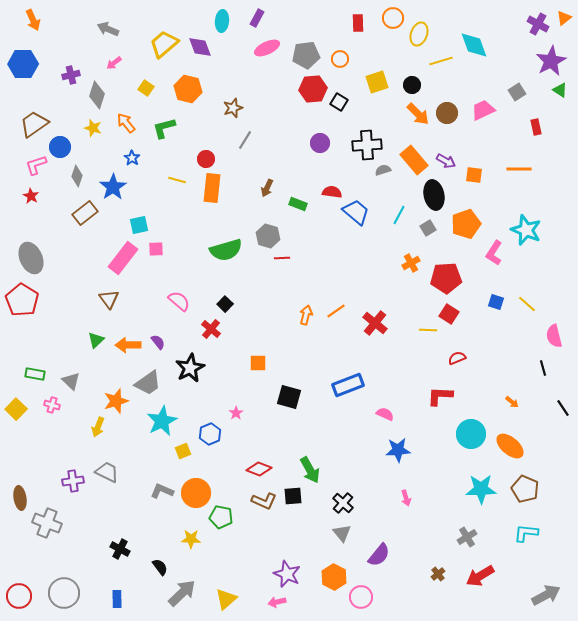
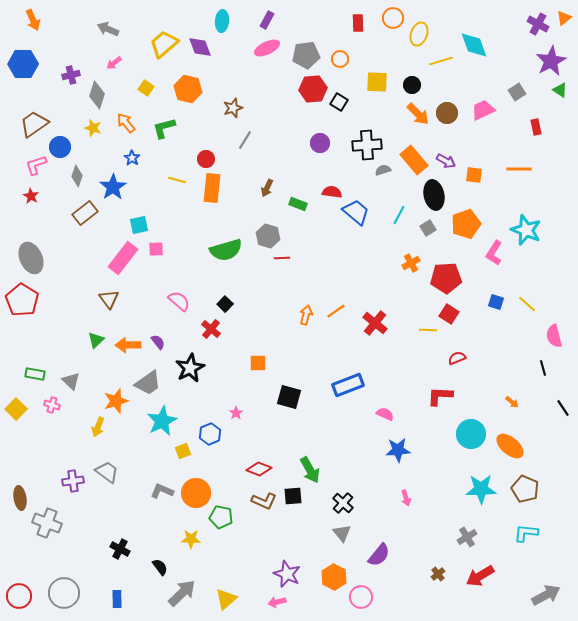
purple rectangle at (257, 18): moved 10 px right, 2 px down
yellow square at (377, 82): rotated 20 degrees clockwise
gray trapezoid at (107, 472): rotated 10 degrees clockwise
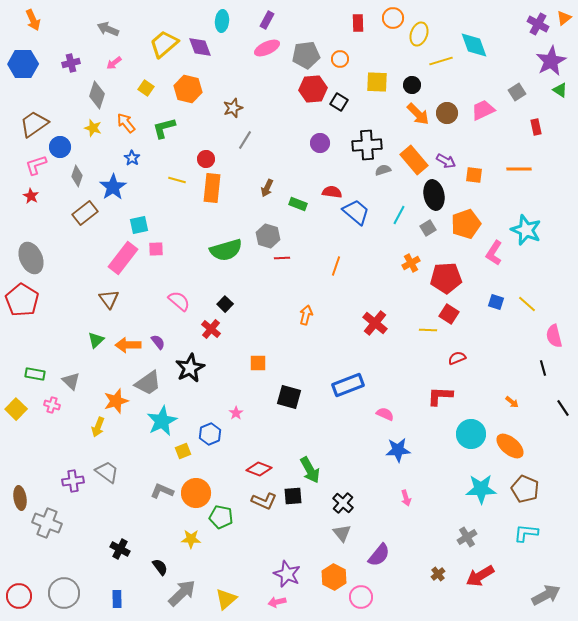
purple cross at (71, 75): moved 12 px up
orange line at (336, 311): moved 45 px up; rotated 36 degrees counterclockwise
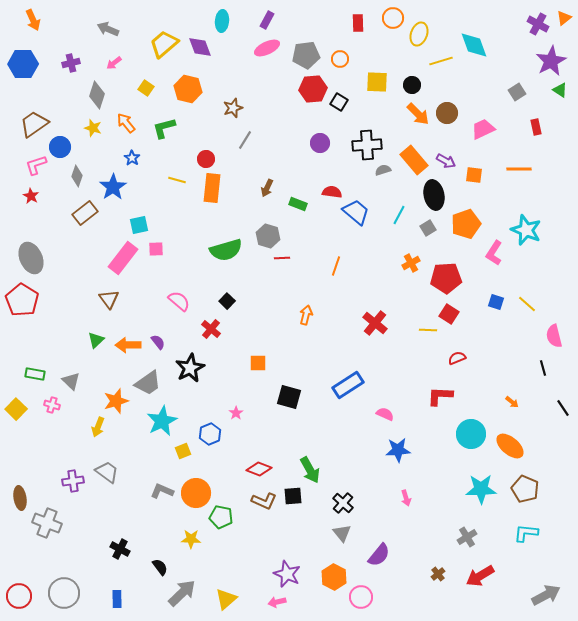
pink trapezoid at (483, 110): moved 19 px down
black square at (225, 304): moved 2 px right, 3 px up
blue rectangle at (348, 385): rotated 12 degrees counterclockwise
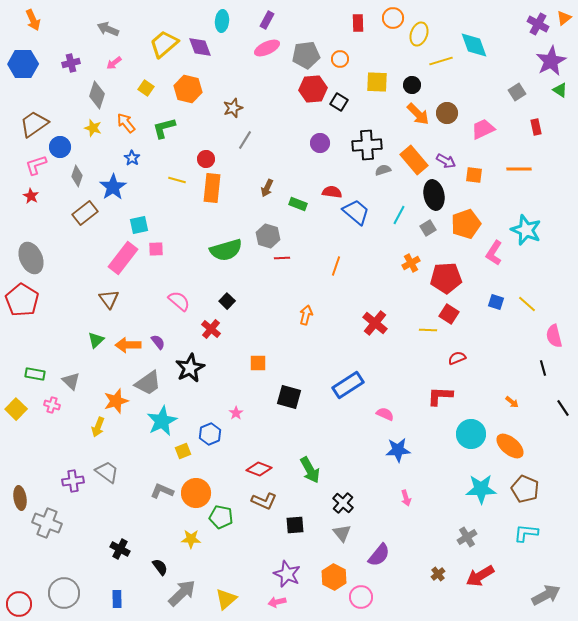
black square at (293, 496): moved 2 px right, 29 px down
red circle at (19, 596): moved 8 px down
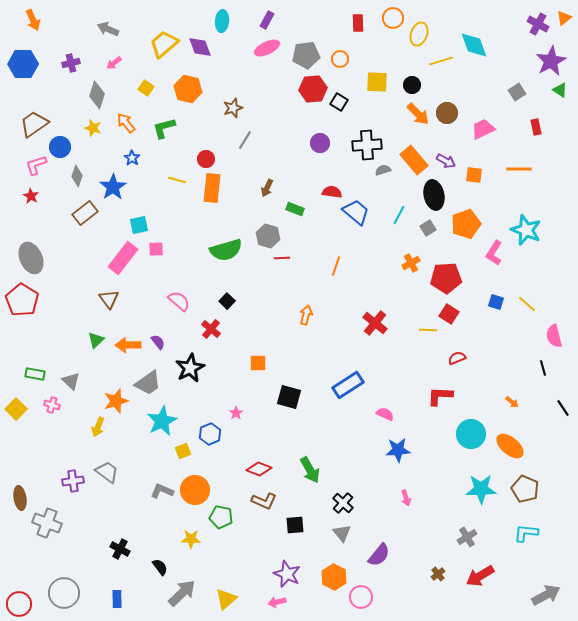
green rectangle at (298, 204): moved 3 px left, 5 px down
orange circle at (196, 493): moved 1 px left, 3 px up
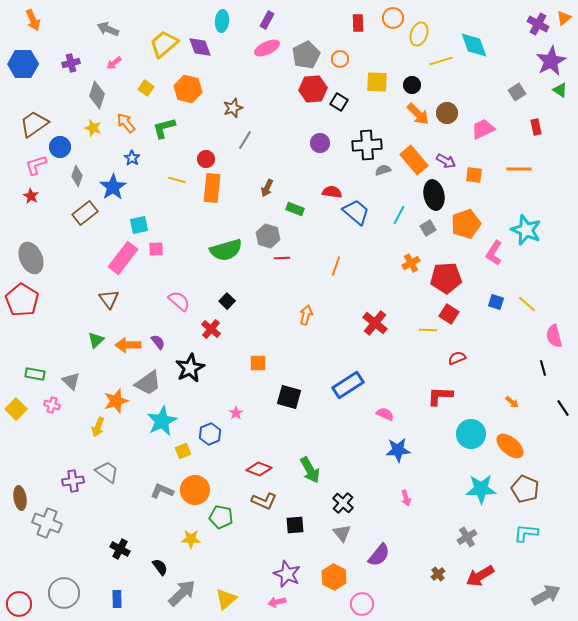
gray pentagon at (306, 55): rotated 20 degrees counterclockwise
pink circle at (361, 597): moved 1 px right, 7 px down
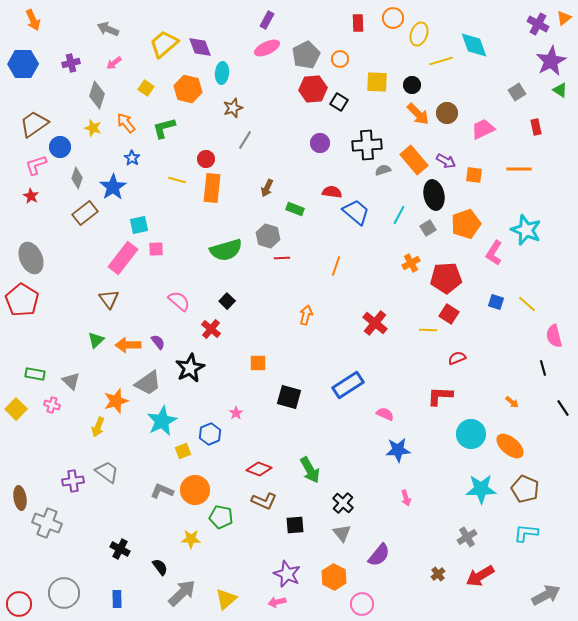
cyan ellipse at (222, 21): moved 52 px down
gray diamond at (77, 176): moved 2 px down
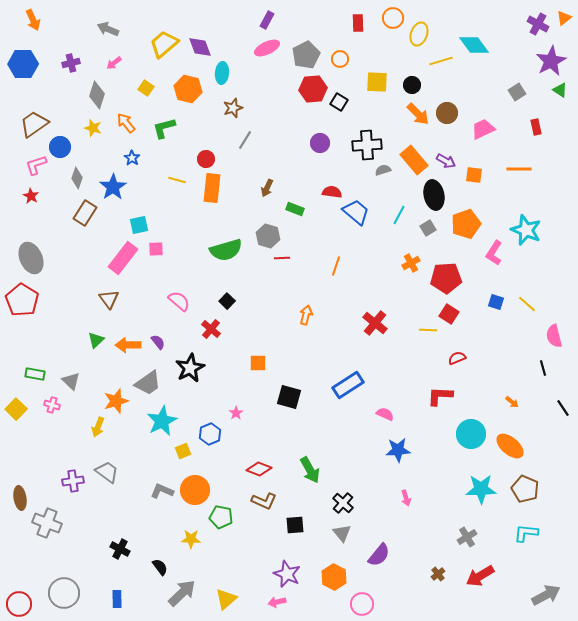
cyan diamond at (474, 45): rotated 16 degrees counterclockwise
brown rectangle at (85, 213): rotated 20 degrees counterclockwise
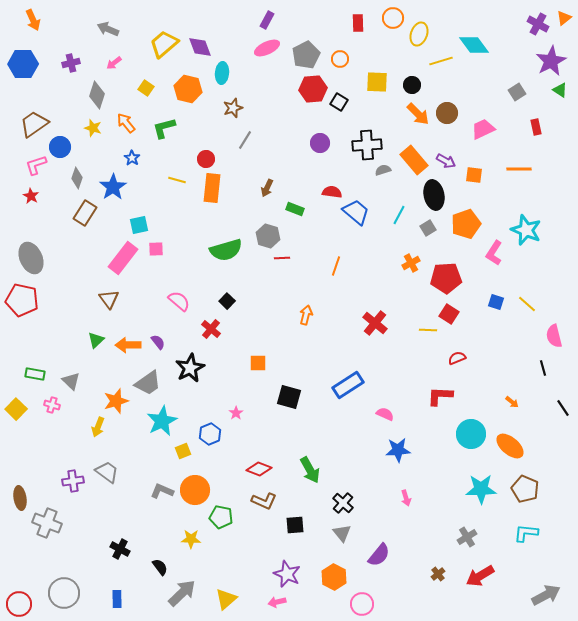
red pentagon at (22, 300): rotated 20 degrees counterclockwise
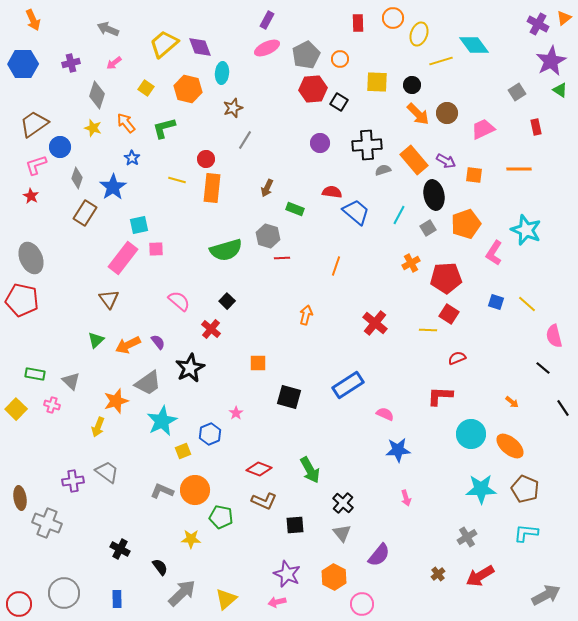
orange arrow at (128, 345): rotated 25 degrees counterclockwise
black line at (543, 368): rotated 35 degrees counterclockwise
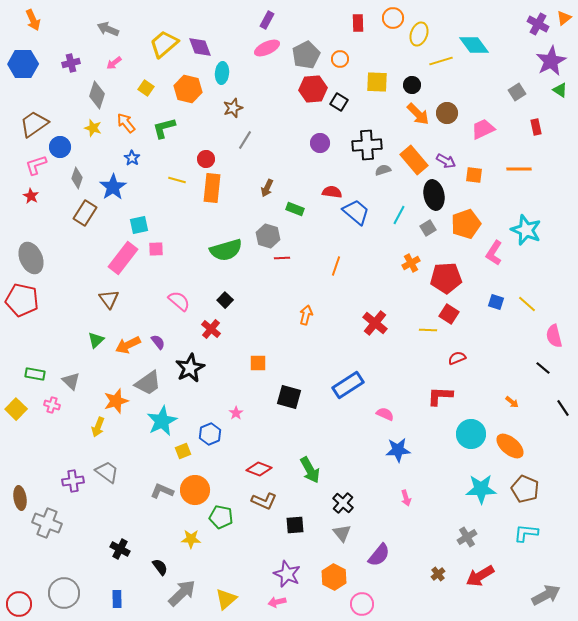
black square at (227, 301): moved 2 px left, 1 px up
